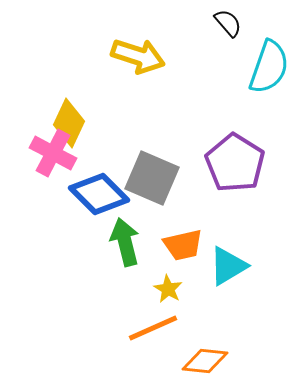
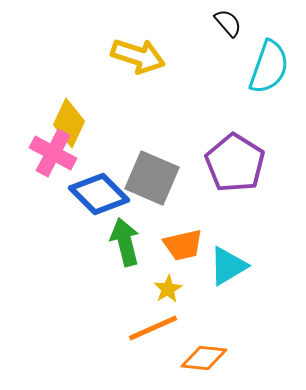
yellow star: rotated 12 degrees clockwise
orange diamond: moved 1 px left, 3 px up
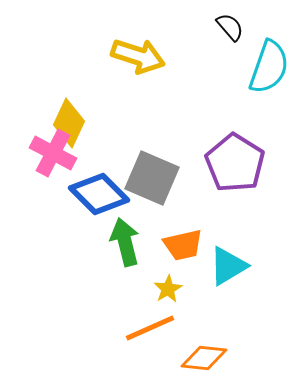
black semicircle: moved 2 px right, 4 px down
orange line: moved 3 px left
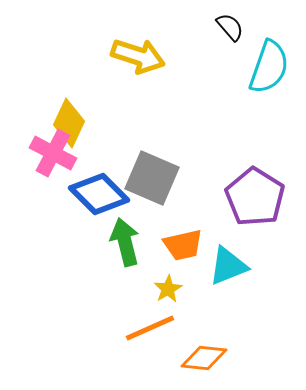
purple pentagon: moved 20 px right, 34 px down
cyan triangle: rotated 9 degrees clockwise
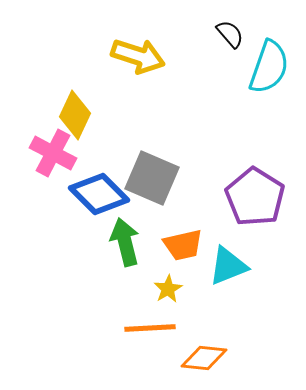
black semicircle: moved 7 px down
yellow diamond: moved 6 px right, 8 px up
orange line: rotated 21 degrees clockwise
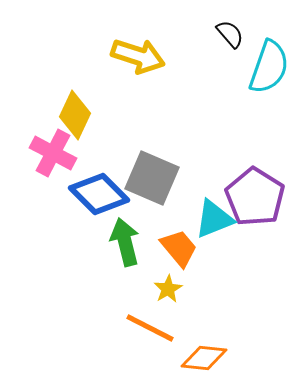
orange trapezoid: moved 4 px left, 3 px down; rotated 117 degrees counterclockwise
cyan triangle: moved 14 px left, 47 px up
orange line: rotated 30 degrees clockwise
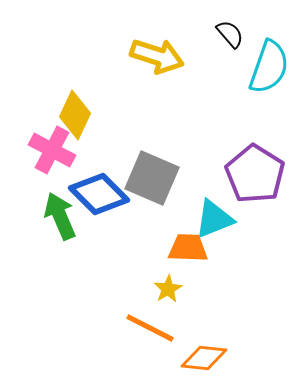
yellow arrow: moved 19 px right
pink cross: moved 1 px left, 3 px up
purple pentagon: moved 23 px up
green arrow: moved 65 px left, 26 px up; rotated 9 degrees counterclockwise
orange trapezoid: moved 9 px right; rotated 48 degrees counterclockwise
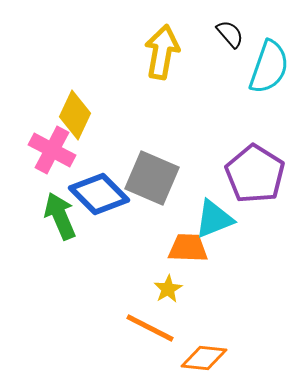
yellow arrow: moved 5 px right, 4 px up; rotated 98 degrees counterclockwise
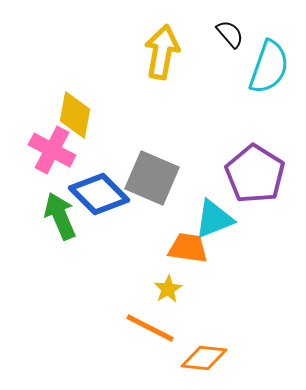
yellow diamond: rotated 15 degrees counterclockwise
orange trapezoid: rotated 6 degrees clockwise
